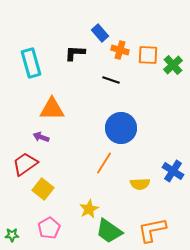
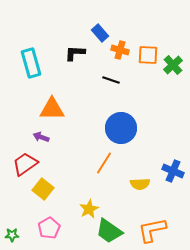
blue cross: rotated 10 degrees counterclockwise
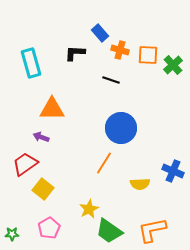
green star: moved 1 px up
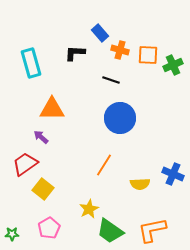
green cross: rotated 18 degrees clockwise
blue circle: moved 1 px left, 10 px up
purple arrow: rotated 21 degrees clockwise
orange line: moved 2 px down
blue cross: moved 3 px down
green trapezoid: moved 1 px right
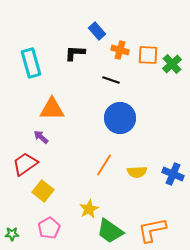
blue rectangle: moved 3 px left, 2 px up
green cross: moved 1 px left, 1 px up; rotated 18 degrees counterclockwise
yellow semicircle: moved 3 px left, 12 px up
yellow square: moved 2 px down
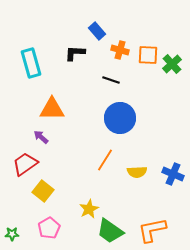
orange line: moved 1 px right, 5 px up
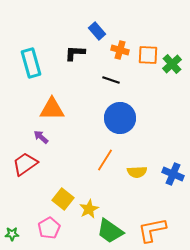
yellow square: moved 20 px right, 8 px down
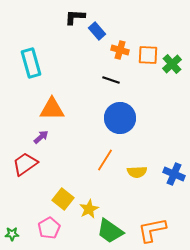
black L-shape: moved 36 px up
purple arrow: rotated 98 degrees clockwise
blue cross: moved 1 px right
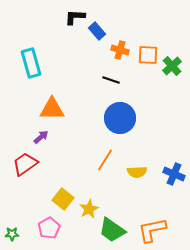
green cross: moved 2 px down
green trapezoid: moved 2 px right, 1 px up
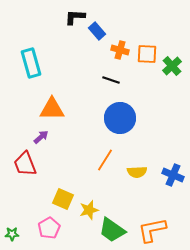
orange square: moved 1 px left, 1 px up
red trapezoid: rotated 76 degrees counterclockwise
blue cross: moved 1 px left, 1 px down
yellow square: rotated 15 degrees counterclockwise
yellow star: moved 1 px down; rotated 12 degrees clockwise
